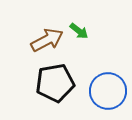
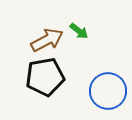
black pentagon: moved 10 px left, 6 px up
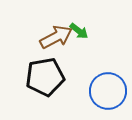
brown arrow: moved 9 px right, 3 px up
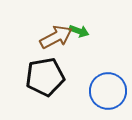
green arrow: rotated 18 degrees counterclockwise
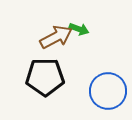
green arrow: moved 2 px up
black pentagon: rotated 9 degrees clockwise
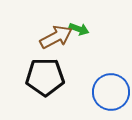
blue circle: moved 3 px right, 1 px down
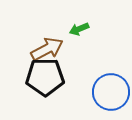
green arrow: rotated 138 degrees clockwise
brown arrow: moved 9 px left, 12 px down
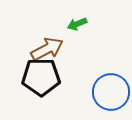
green arrow: moved 2 px left, 5 px up
black pentagon: moved 4 px left
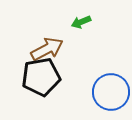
green arrow: moved 4 px right, 2 px up
black pentagon: rotated 9 degrees counterclockwise
